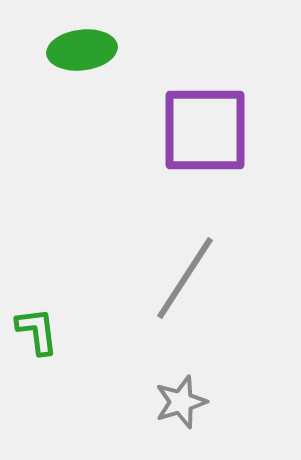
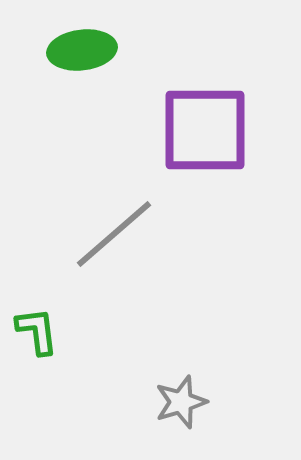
gray line: moved 71 px left, 44 px up; rotated 16 degrees clockwise
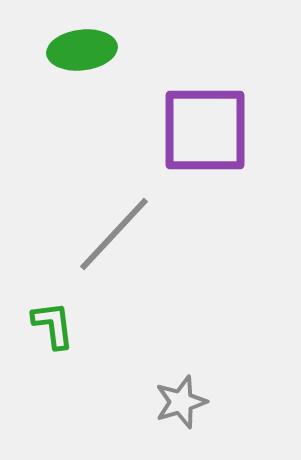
gray line: rotated 6 degrees counterclockwise
green L-shape: moved 16 px right, 6 px up
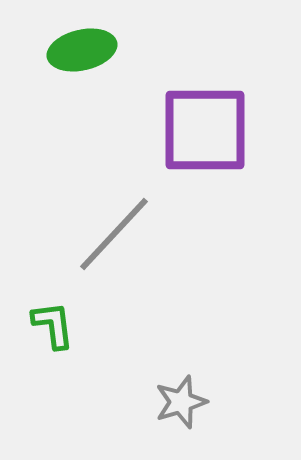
green ellipse: rotated 6 degrees counterclockwise
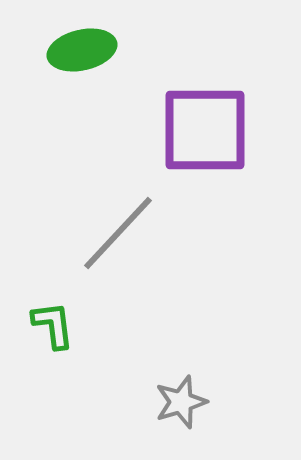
gray line: moved 4 px right, 1 px up
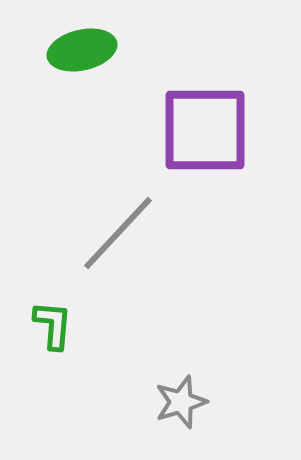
green L-shape: rotated 12 degrees clockwise
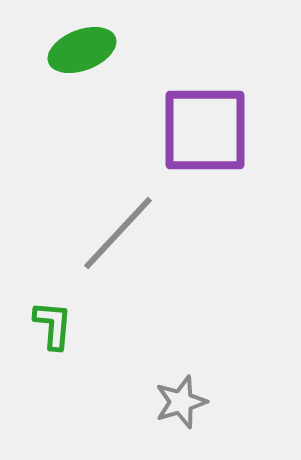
green ellipse: rotated 8 degrees counterclockwise
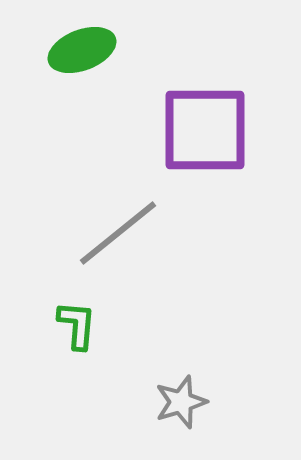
gray line: rotated 8 degrees clockwise
green L-shape: moved 24 px right
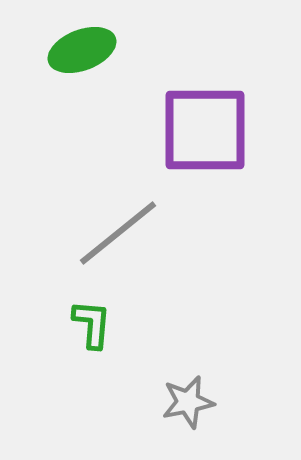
green L-shape: moved 15 px right, 1 px up
gray star: moved 7 px right; rotated 6 degrees clockwise
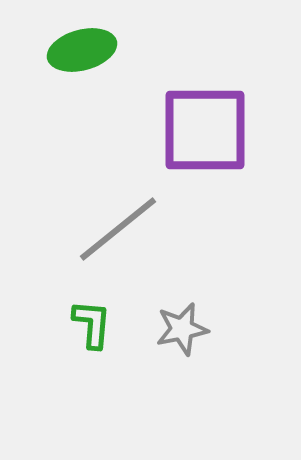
green ellipse: rotated 6 degrees clockwise
gray line: moved 4 px up
gray star: moved 6 px left, 73 px up
